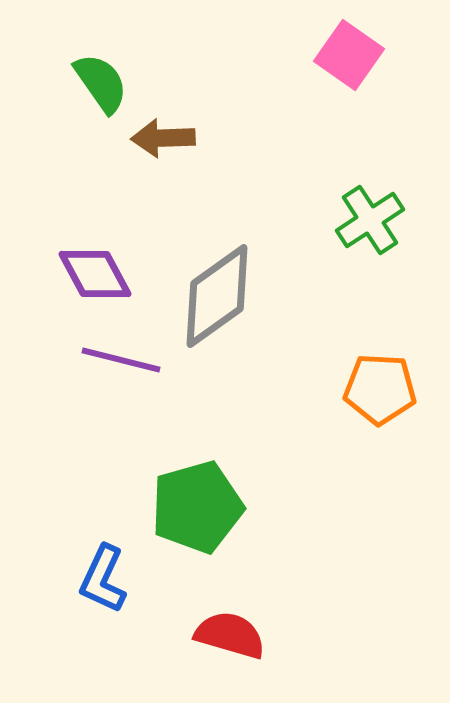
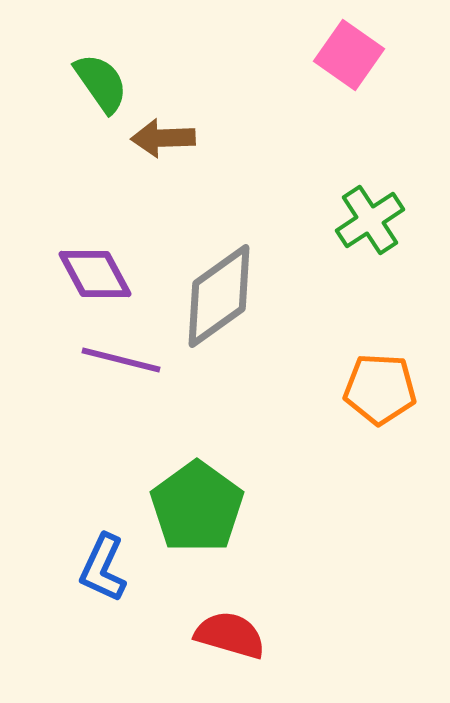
gray diamond: moved 2 px right
green pentagon: rotated 20 degrees counterclockwise
blue L-shape: moved 11 px up
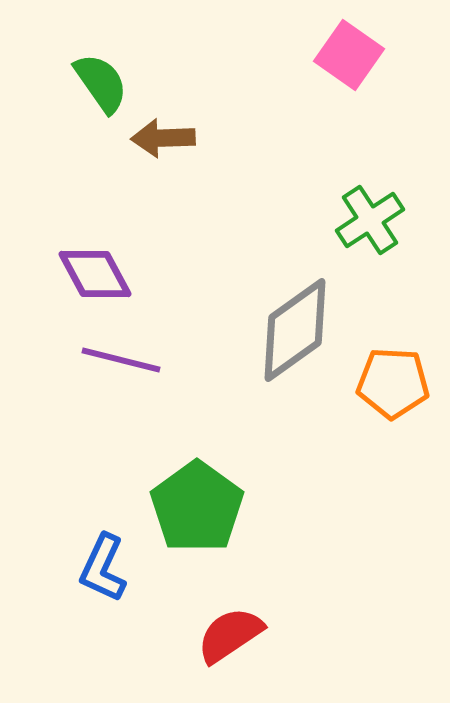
gray diamond: moved 76 px right, 34 px down
orange pentagon: moved 13 px right, 6 px up
red semicircle: rotated 50 degrees counterclockwise
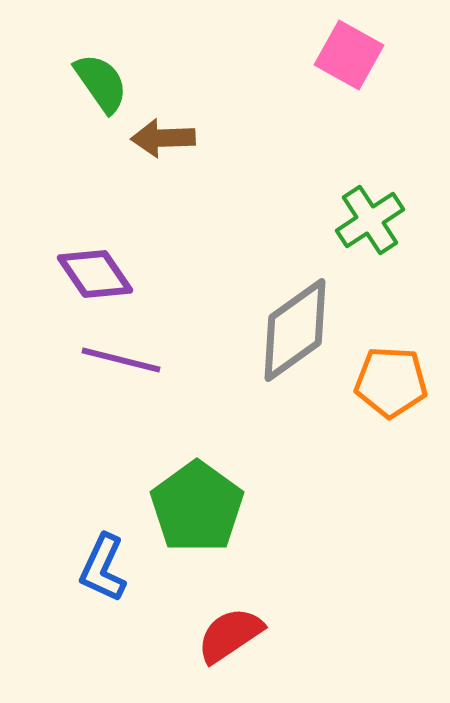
pink square: rotated 6 degrees counterclockwise
purple diamond: rotated 6 degrees counterclockwise
orange pentagon: moved 2 px left, 1 px up
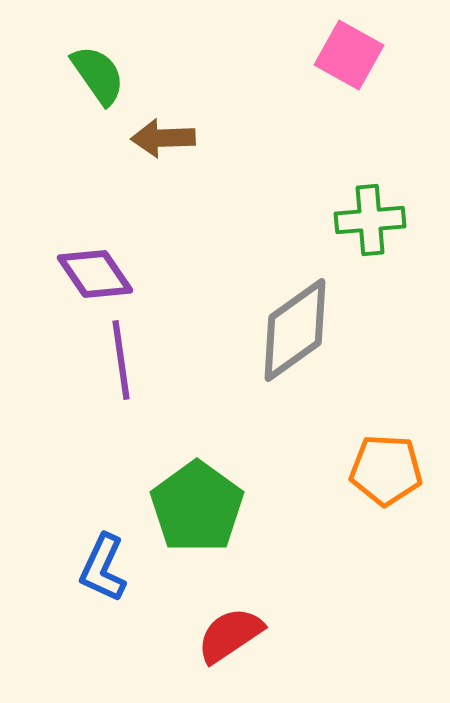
green semicircle: moved 3 px left, 8 px up
green cross: rotated 28 degrees clockwise
purple line: rotated 68 degrees clockwise
orange pentagon: moved 5 px left, 88 px down
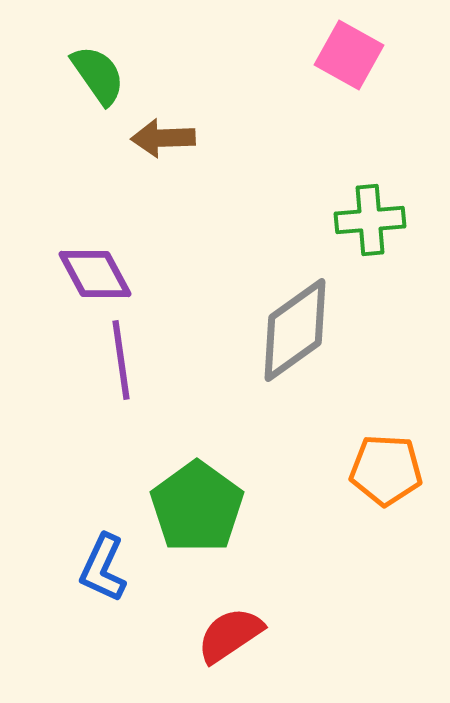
purple diamond: rotated 6 degrees clockwise
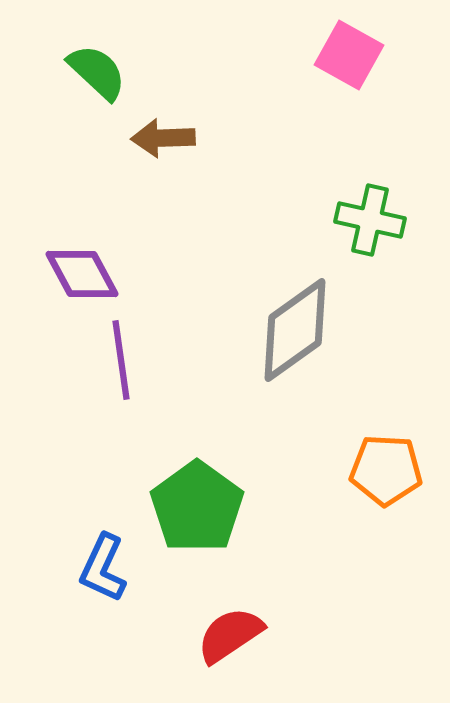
green semicircle: moved 1 px left, 3 px up; rotated 12 degrees counterclockwise
green cross: rotated 18 degrees clockwise
purple diamond: moved 13 px left
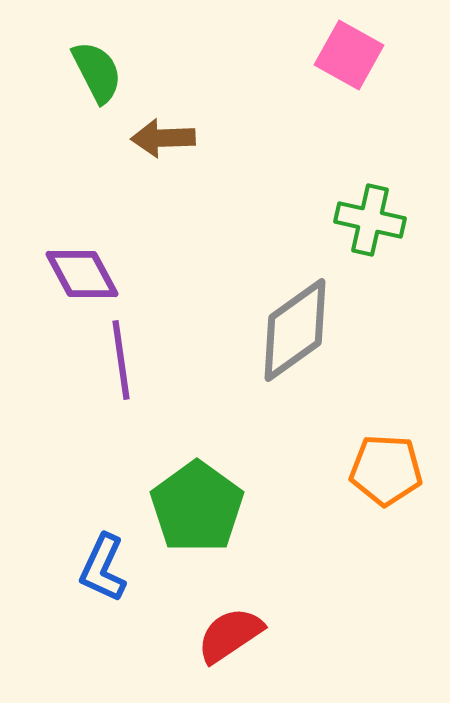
green semicircle: rotated 20 degrees clockwise
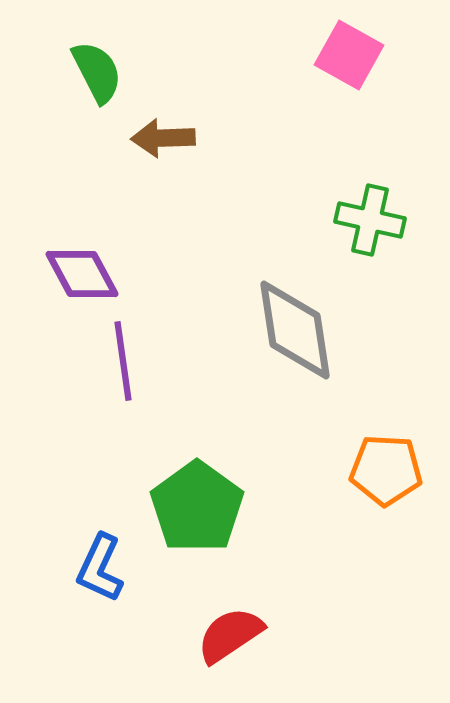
gray diamond: rotated 63 degrees counterclockwise
purple line: moved 2 px right, 1 px down
blue L-shape: moved 3 px left
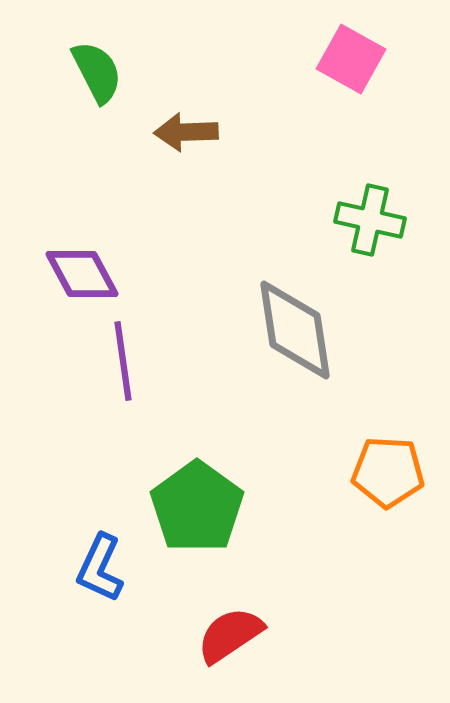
pink square: moved 2 px right, 4 px down
brown arrow: moved 23 px right, 6 px up
orange pentagon: moved 2 px right, 2 px down
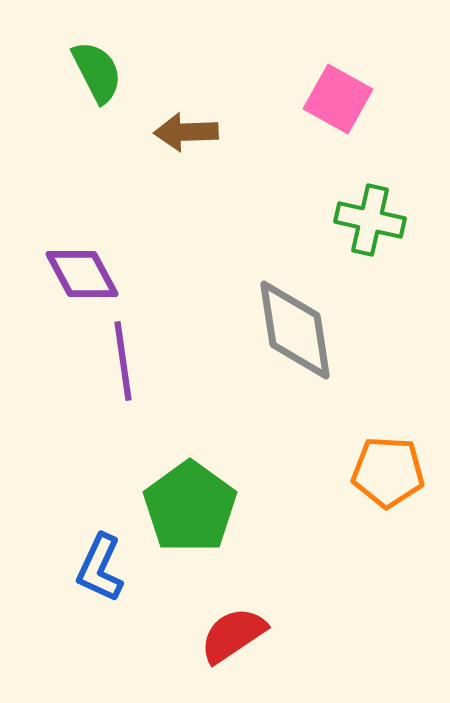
pink square: moved 13 px left, 40 px down
green pentagon: moved 7 px left
red semicircle: moved 3 px right
